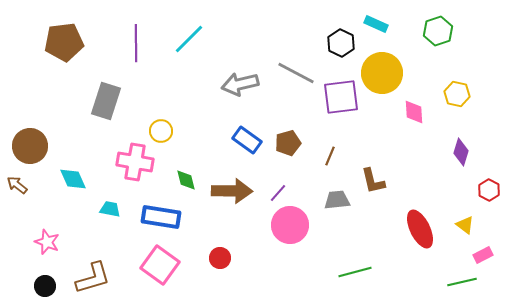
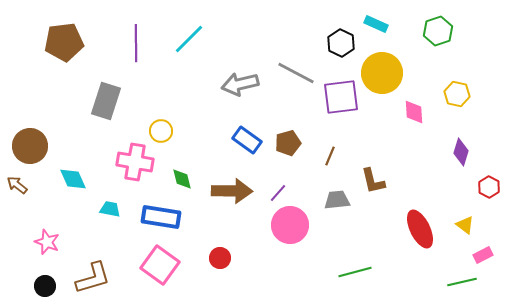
green diamond at (186, 180): moved 4 px left, 1 px up
red hexagon at (489, 190): moved 3 px up
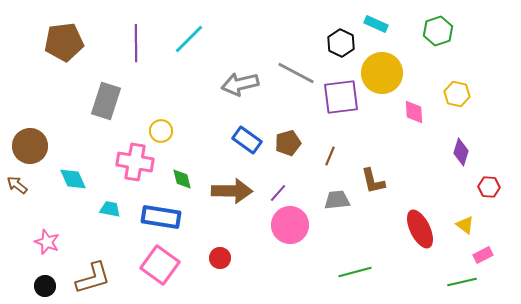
red hexagon at (489, 187): rotated 25 degrees counterclockwise
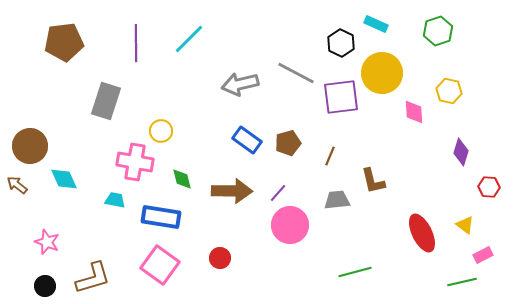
yellow hexagon at (457, 94): moved 8 px left, 3 px up
cyan diamond at (73, 179): moved 9 px left
cyan trapezoid at (110, 209): moved 5 px right, 9 px up
red ellipse at (420, 229): moved 2 px right, 4 px down
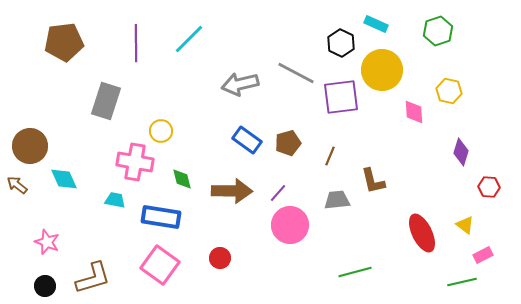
yellow circle at (382, 73): moved 3 px up
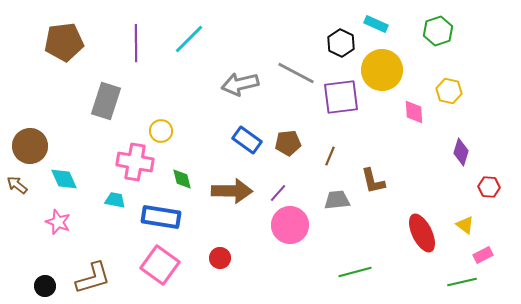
brown pentagon at (288, 143): rotated 10 degrees clockwise
pink star at (47, 242): moved 11 px right, 20 px up
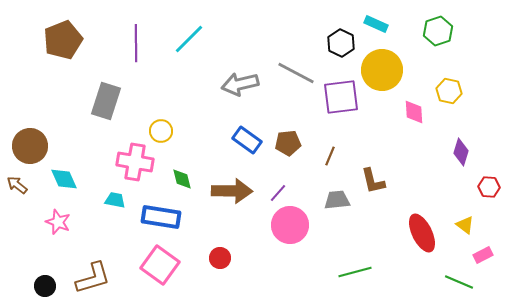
brown pentagon at (64, 42): moved 1 px left, 2 px up; rotated 15 degrees counterclockwise
green line at (462, 282): moved 3 px left; rotated 36 degrees clockwise
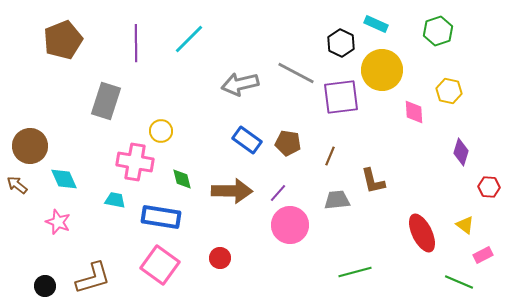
brown pentagon at (288, 143): rotated 15 degrees clockwise
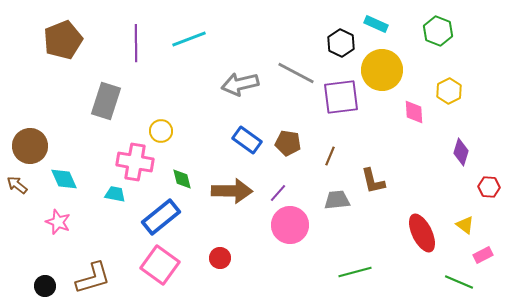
green hexagon at (438, 31): rotated 20 degrees counterclockwise
cyan line at (189, 39): rotated 24 degrees clockwise
yellow hexagon at (449, 91): rotated 20 degrees clockwise
cyan trapezoid at (115, 200): moved 6 px up
blue rectangle at (161, 217): rotated 48 degrees counterclockwise
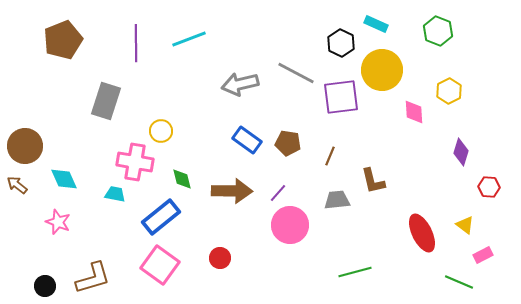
brown circle at (30, 146): moved 5 px left
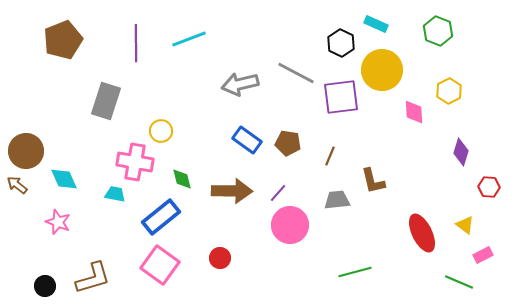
brown circle at (25, 146): moved 1 px right, 5 px down
